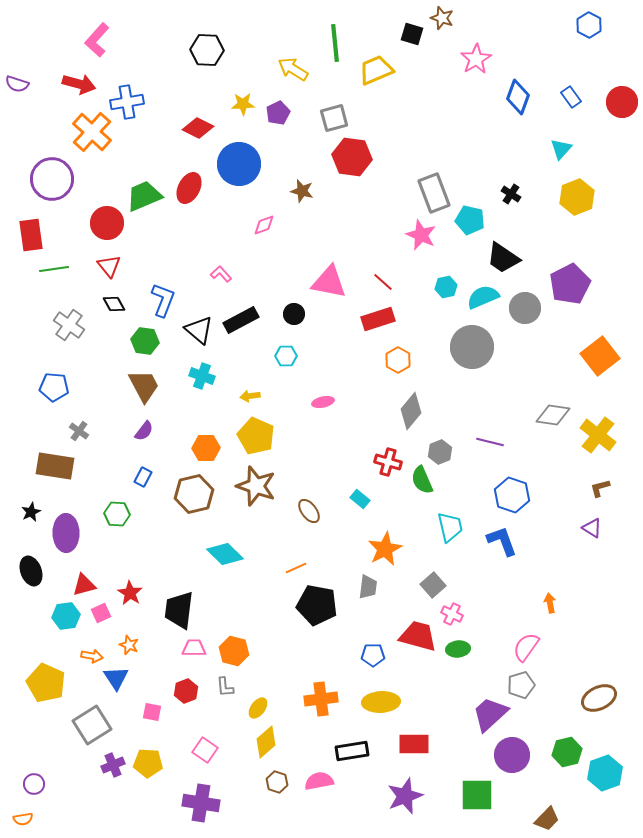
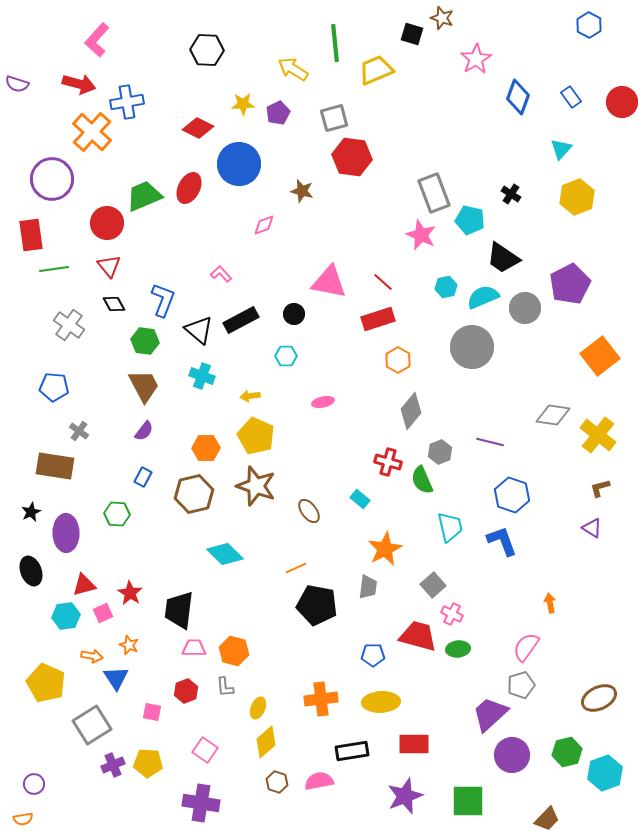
pink square at (101, 613): moved 2 px right
yellow ellipse at (258, 708): rotated 15 degrees counterclockwise
green square at (477, 795): moved 9 px left, 6 px down
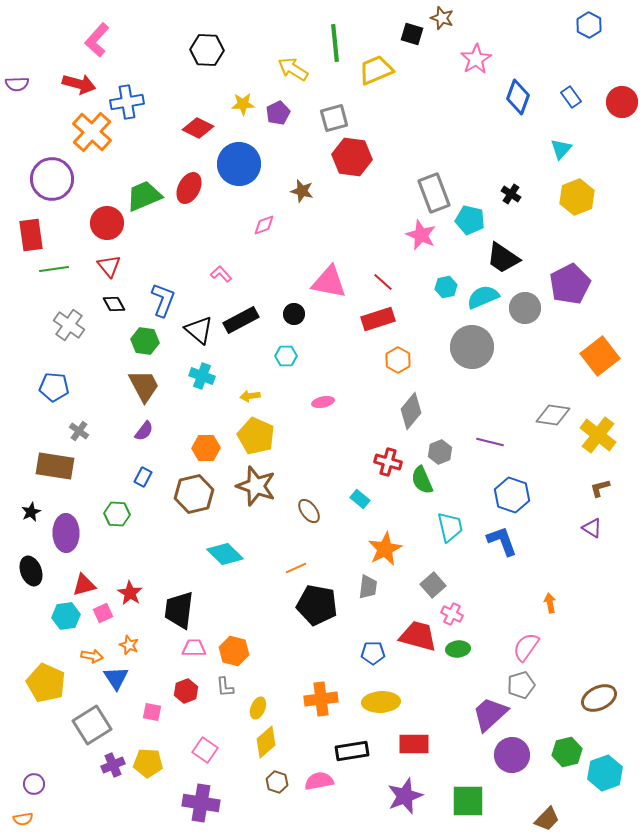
purple semicircle at (17, 84): rotated 20 degrees counterclockwise
blue pentagon at (373, 655): moved 2 px up
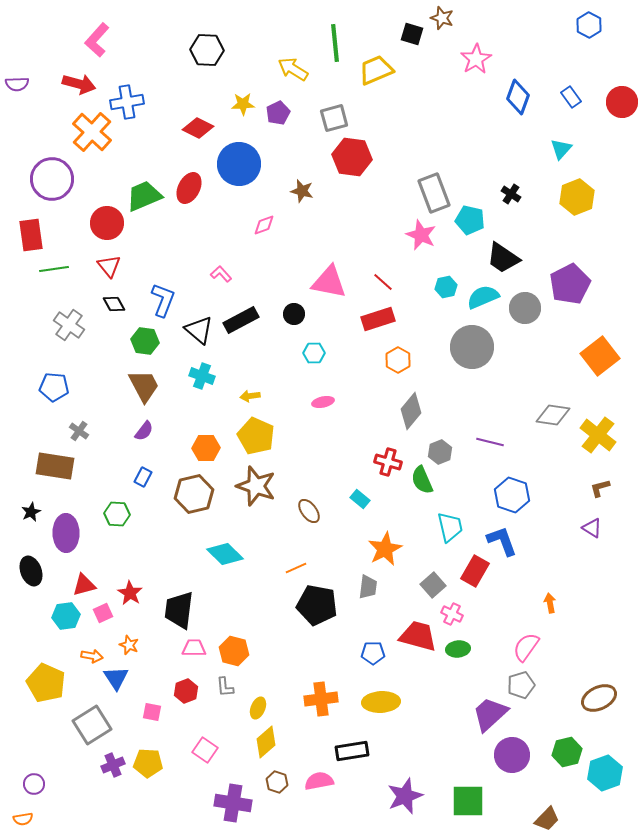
cyan hexagon at (286, 356): moved 28 px right, 3 px up
red rectangle at (414, 744): moved 61 px right, 173 px up; rotated 60 degrees counterclockwise
purple cross at (201, 803): moved 32 px right
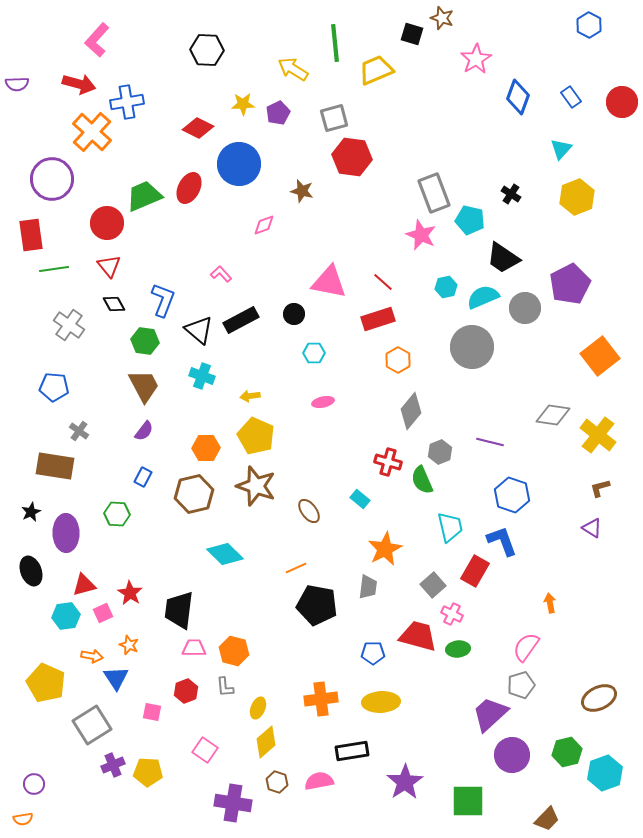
yellow pentagon at (148, 763): moved 9 px down
purple star at (405, 796): moved 14 px up; rotated 12 degrees counterclockwise
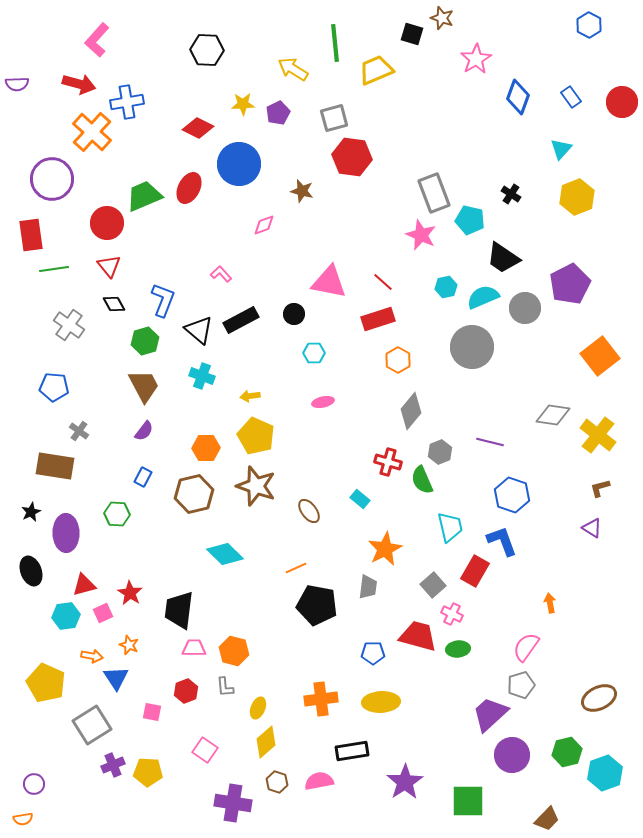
green hexagon at (145, 341): rotated 24 degrees counterclockwise
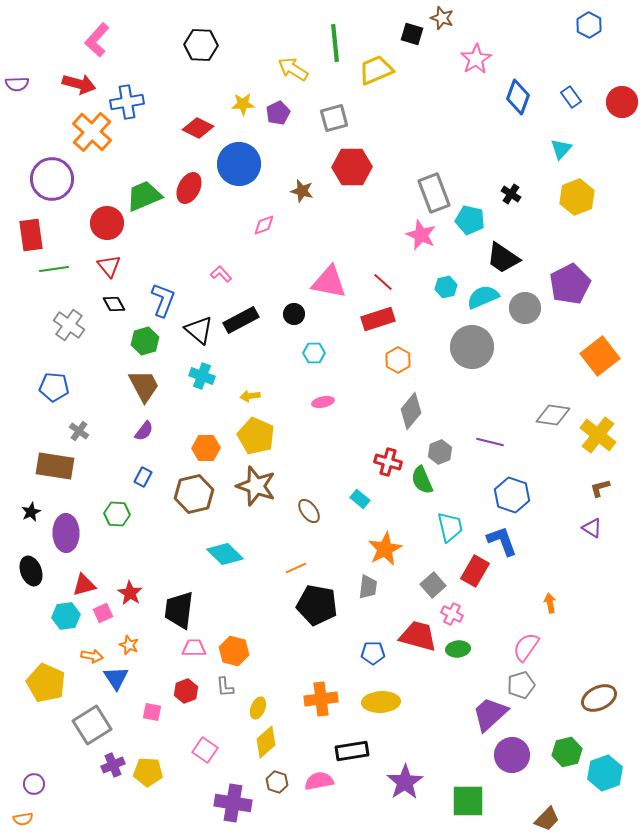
black hexagon at (207, 50): moved 6 px left, 5 px up
red hexagon at (352, 157): moved 10 px down; rotated 9 degrees counterclockwise
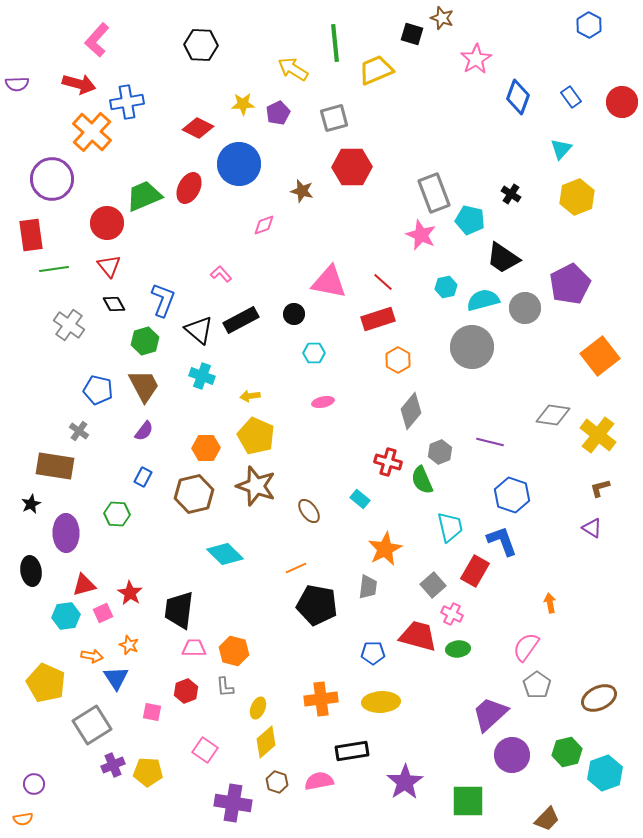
cyan semicircle at (483, 297): moved 3 px down; rotated 8 degrees clockwise
blue pentagon at (54, 387): moved 44 px right, 3 px down; rotated 8 degrees clockwise
black star at (31, 512): moved 8 px up
black ellipse at (31, 571): rotated 12 degrees clockwise
gray pentagon at (521, 685): moved 16 px right; rotated 20 degrees counterclockwise
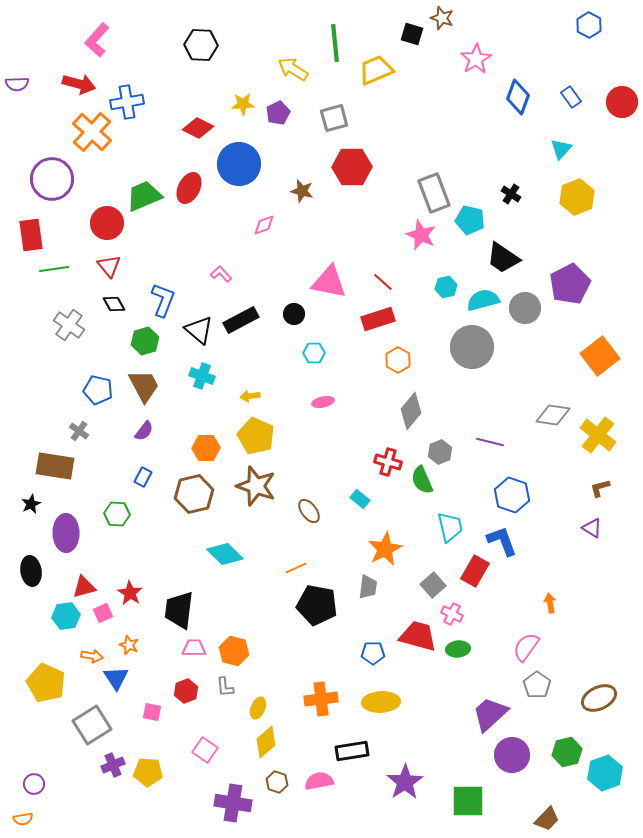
red triangle at (84, 585): moved 2 px down
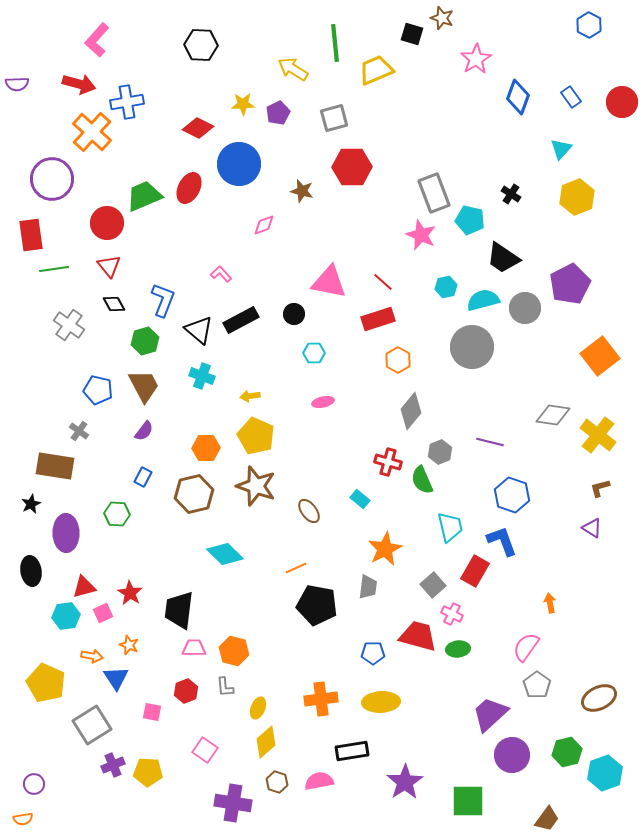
brown trapezoid at (547, 819): rotated 8 degrees counterclockwise
